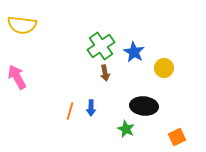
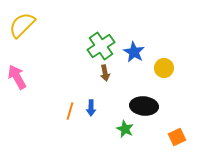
yellow semicircle: rotated 128 degrees clockwise
green star: moved 1 px left
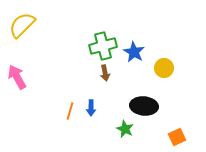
green cross: moved 2 px right; rotated 20 degrees clockwise
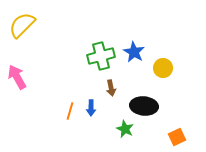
green cross: moved 2 px left, 10 px down
yellow circle: moved 1 px left
brown arrow: moved 6 px right, 15 px down
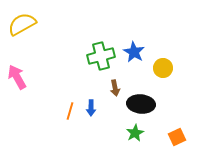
yellow semicircle: moved 1 px up; rotated 16 degrees clockwise
brown arrow: moved 4 px right
black ellipse: moved 3 px left, 2 px up
green star: moved 10 px right, 4 px down; rotated 18 degrees clockwise
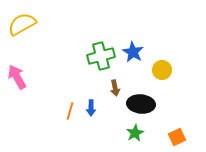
blue star: moved 1 px left
yellow circle: moved 1 px left, 2 px down
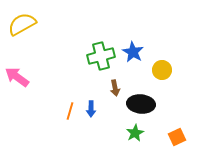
pink arrow: rotated 25 degrees counterclockwise
blue arrow: moved 1 px down
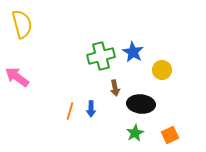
yellow semicircle: rotated 104 degrees clockwise
orange square: moved 7 px left, 2 px up
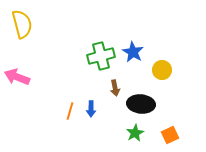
pink arrow: rotated 15 degrees counterclockwise
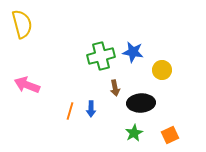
blue star: rotated 20 degrees counterclockwise
pink arrow: moved 10 px right, 8 px down
black ellipse: moved 1 px up; rotated 8 degrees counterclockwise
green star: moved 1 px left
